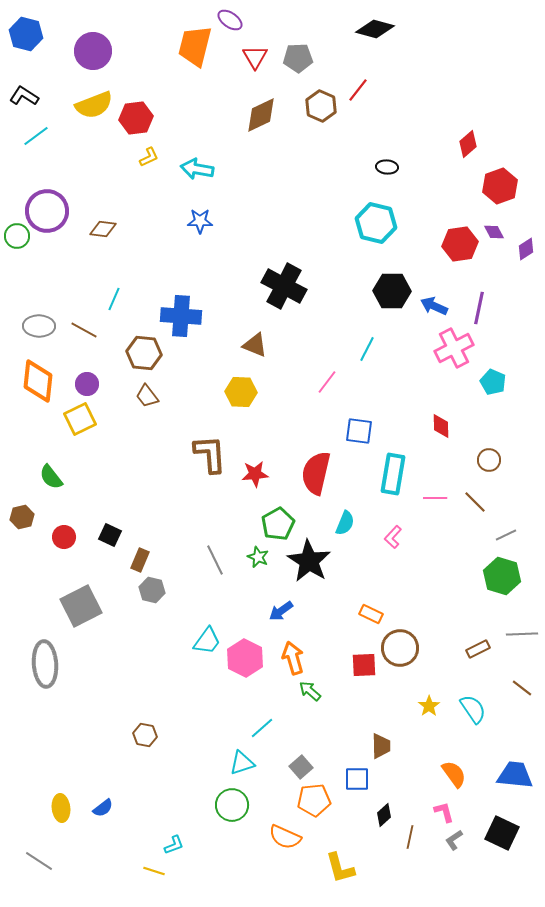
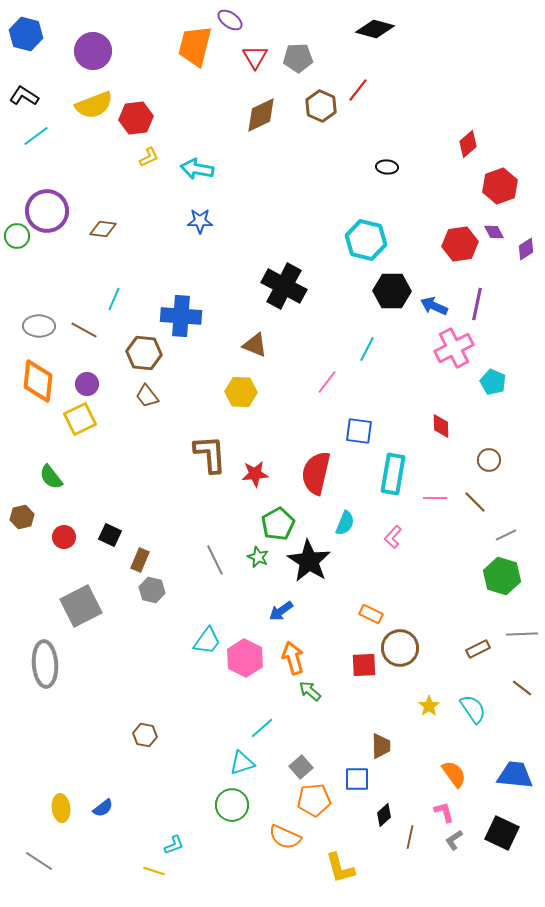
cyan hexagon at (376, 223): moved 10 px left, 17 px down
purple line at (479, 308): moved 2 px left, 4 px up
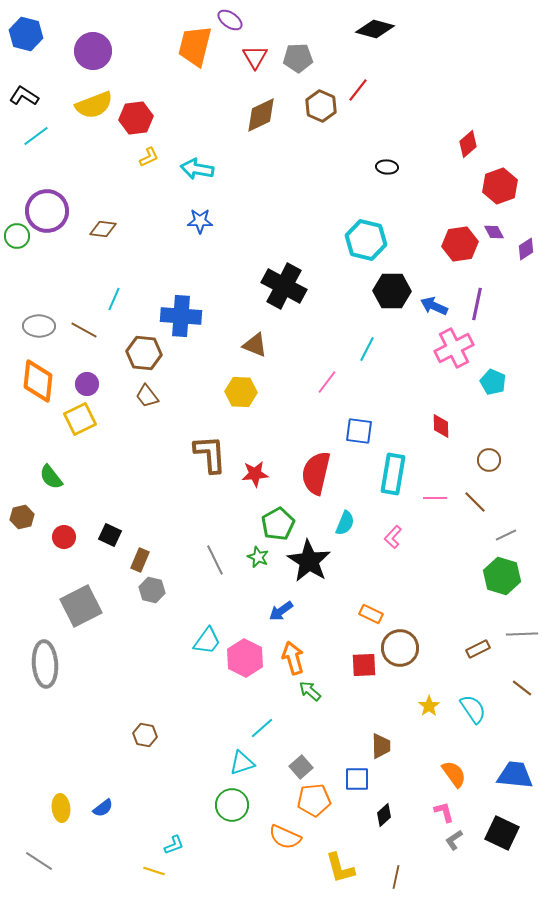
brown line at (410, 837): moved 14 px left, 40 px down
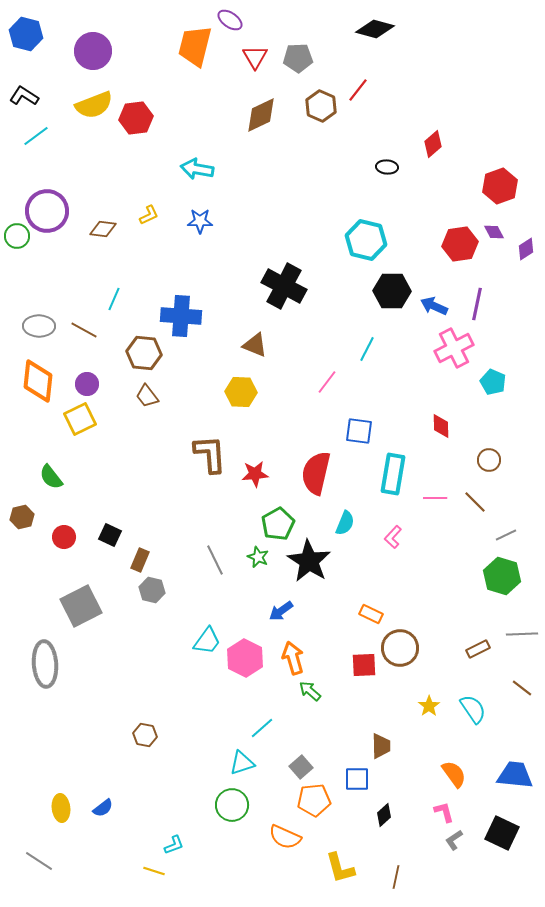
red diamond at (468, 144): moved 35 px left
yellow L-shape at (149, 157): moved 58 px down
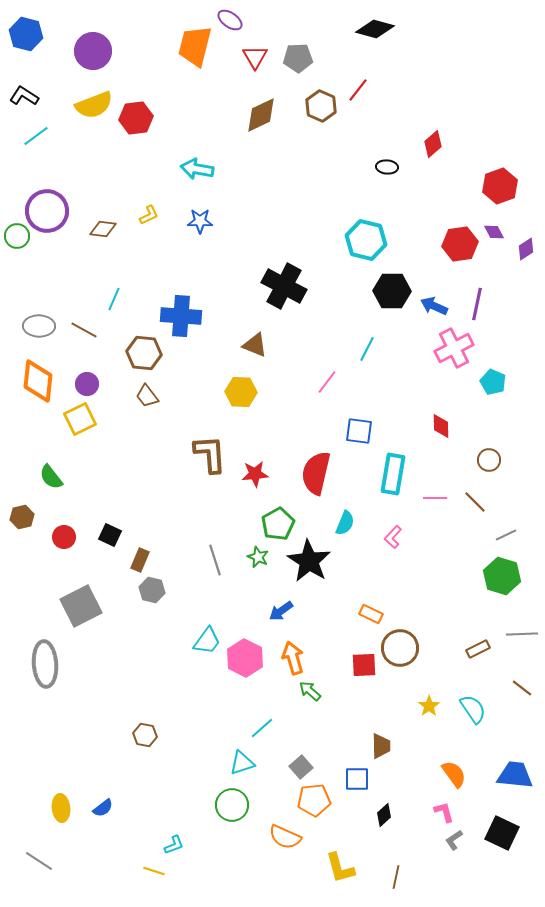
gray line at (215, 560): rotated 8 degrees clockwise
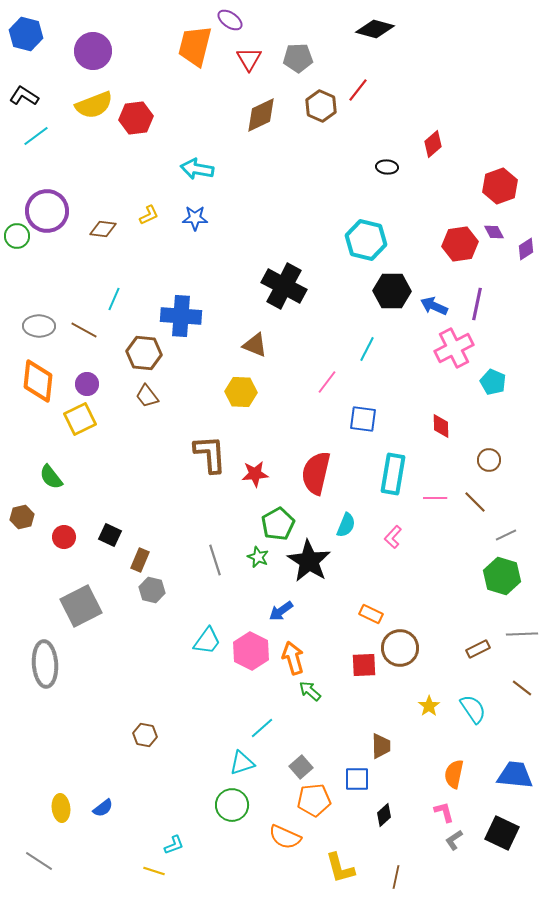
red triangle at (255, 57): moved 6 px left, 2 px down
blue star at (200, 221): moved 5 px left, 3 px up
blue square at (359, 431): moved 4 px right, 12 px up
cyan semicircle at (345, 523): moved 1 px right, 2 px down
pink hexagon at (245, 658): moved 6 px right, 7 px up
orange semicircle at (454, 774): rotated 132 degrees counterclockwise
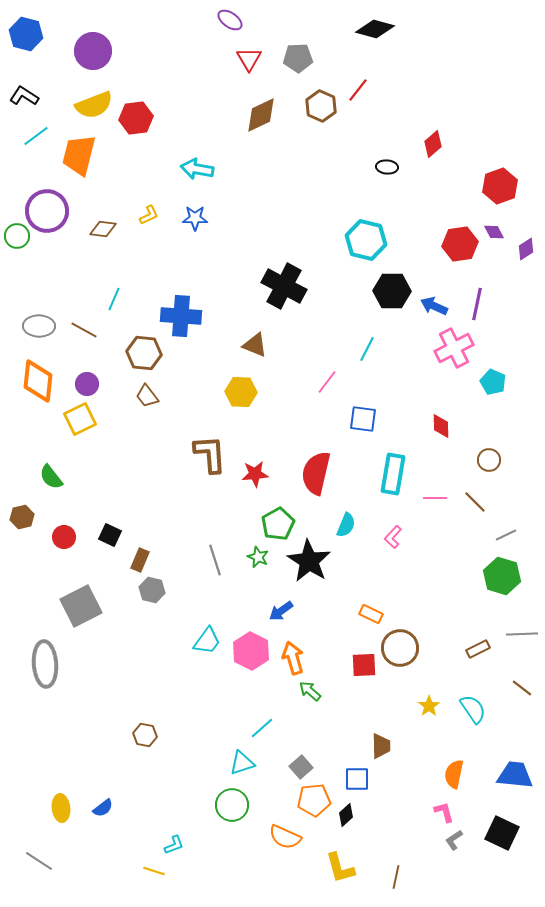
orange trapezoid at (195, 46): moved 116 px left, 109 px down
black diamond at (384, 815): moved 38 px left
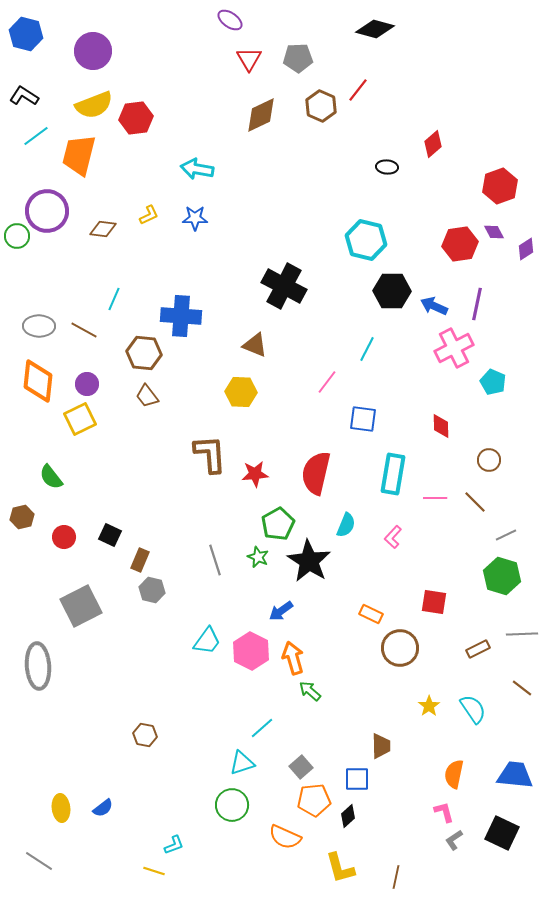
gray ellipse at (45, 664): moved 7 px left, 2 px down
red square at (364, 665): moved 70 px right, 63 px up; rotated 12 degrees clockwise
black diamond at (346, 815): moved 2 px right, 1 px down
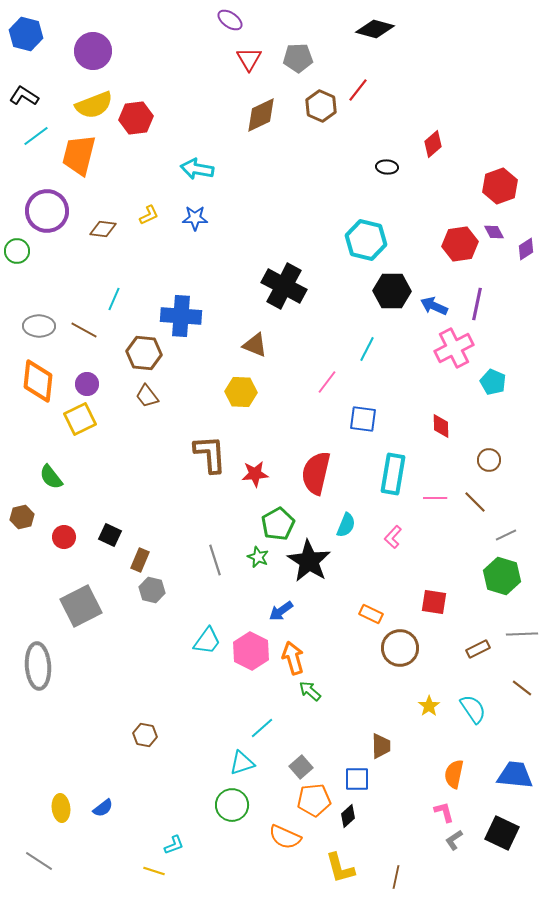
green circle at (17, 236): moved 15 px down
